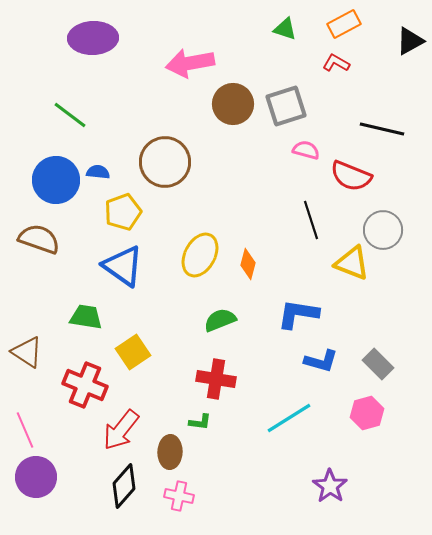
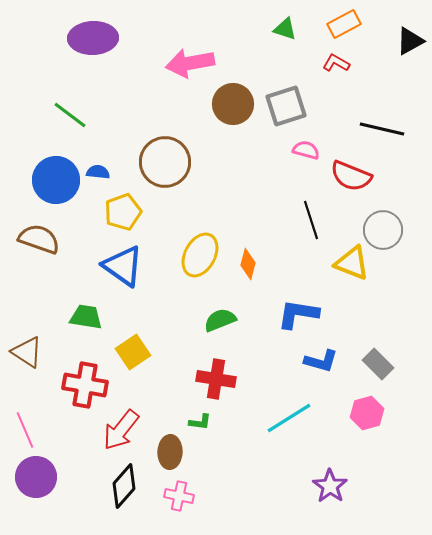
red cross at (85, 385): rotated 12 degrees counterclockwise
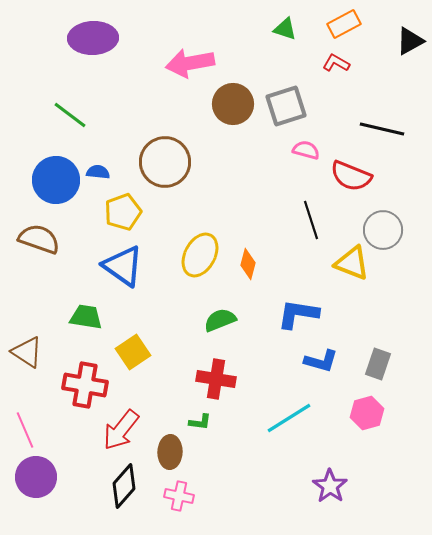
gray rectangle at (378, 364): rotated 64 degrees clockwise
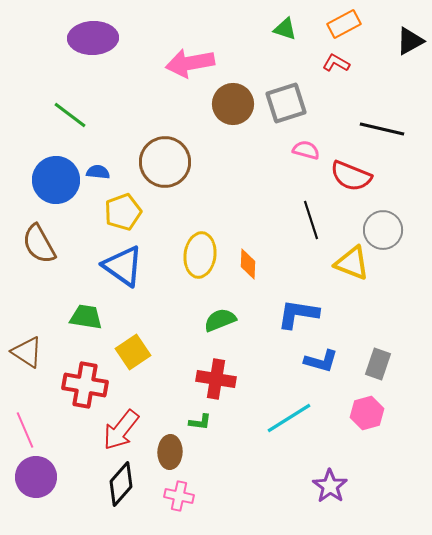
gray square at (286, 106): moved 3 px up
brown semicircle at (39, 239): moved 5 px down; rotated 138 degrees counterclockwise
yellow ellipse at (200, 255): rotated 21 degrees counterclockwise
orange diamond at (248, 264): rotated 12 degrees counterclockwise
black diamond at (124, 486): moved 3 px left, 2 px up
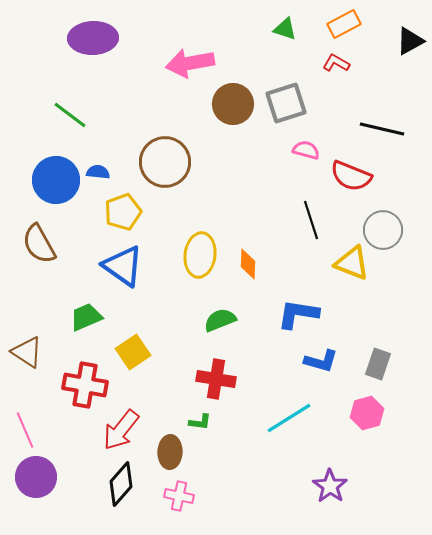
green trapezoid at (86, 317): rotated 32 degrees counterclockwise
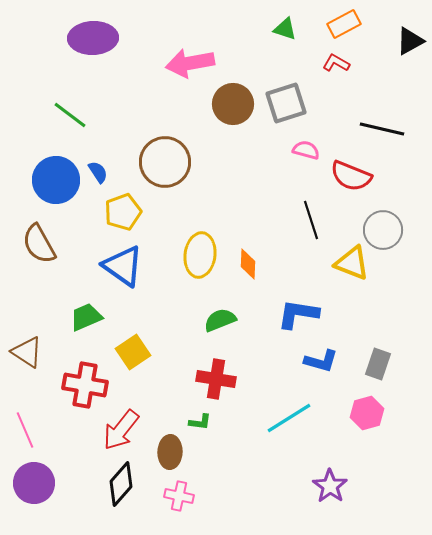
blue semicircle at (98, 172): rotated 50 degrees clockwise
purple circle at (36, 477): moved 2 px left, 6 px down
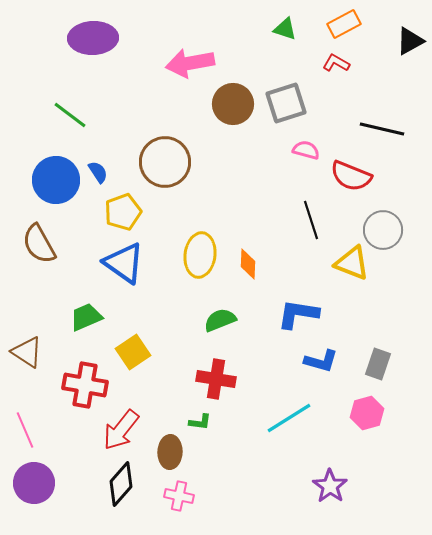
blue triangle at (123, 266): moved 1 px right, 3 px up
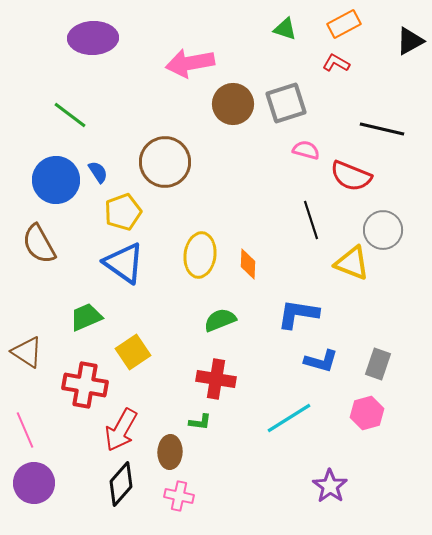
red arrow at (121, 430): rotated 9 degrees counterclockwise
